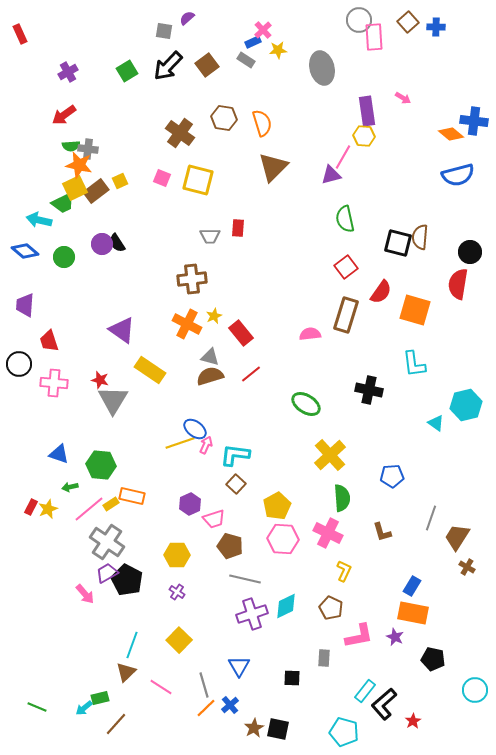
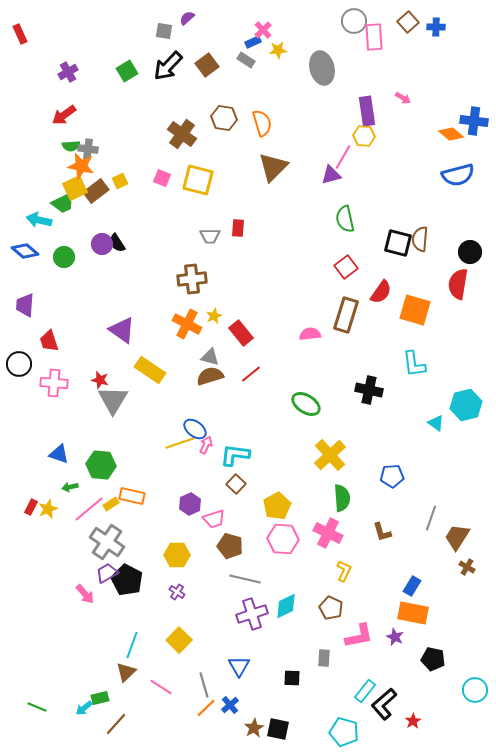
gray circle at (359, 20): moved 5 px left, 1 px down
brown cross at (180, 133): moved 2 px right, 1 px down
orange star at (79, 165): moved 2 px right, 1 px down
brown semicircle at (420, 237): moved 2 px down
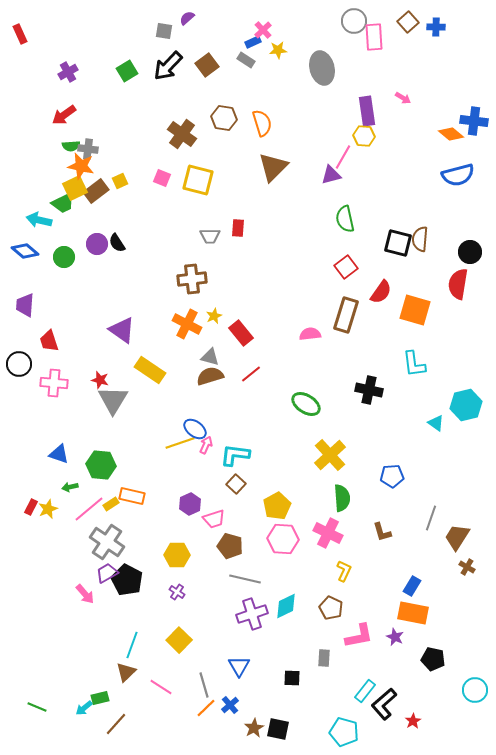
purple circle at (102, 244): moved 5 px left
